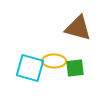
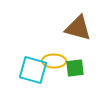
cyan square: moved 3 px right, 2 px down
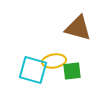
yellow ellipse: rotated 10 degrees counterclockwise
green square: moved 3 px left, 3 px down
